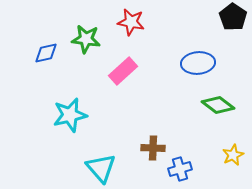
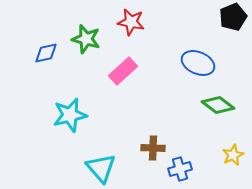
black pentagon: rotated 16 degrees clockwise
green star: rotated 8 degrees clockwise
blue ellipse: rotated 28 degrees clockwise
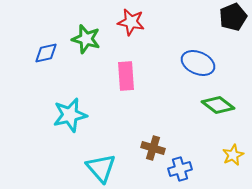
pink rectangle: moved 3 px right, 5 px down; rotated 52 degrees counterclockwise
brown cross: rotated 15 degrees clockwise
